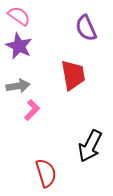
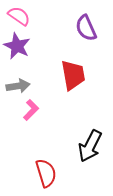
purple star: moved 2 px left
pink L-shape: moved 1 px left
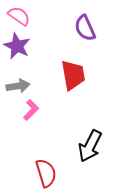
purple semicircle: moved 1 px left
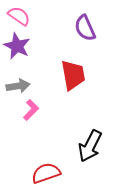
red semicircle: rotated 92 degrees counterclockwise
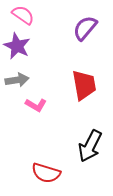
pink semicircle: moved 4 px right, 1 px up
purple semicircle: rotated 64 degrees clockwise
red trapezoid: moved 11 px right, 10 px down
gray arrow: moved 1 px left, 6 px up
pink L-shape: moved 5 px right, 5 px up; rotated 75 degrees clockwise
red semicircle: rotated 144 degrees counterclockwise
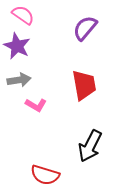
gray arrow: moved 2 px right
red semicircle: moved 1 px left, 2 px down
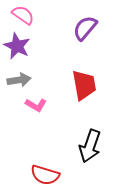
black arrow: rotated 8 degrees counterclockwise
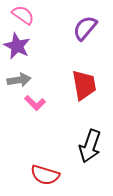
pink L-shape: moved 1 px left, 2 px up; rotated 15 degrees clockwise
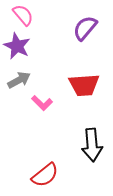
pink semicircle: rotated 15 degrees clockwise
gray arrow: rotated 20 degrees counterclockwise
red trapezoid: rotated 96 degrees clockwise
pink L-shape: moved 7 px right
black arrow: moved 2 px right, 1 px up; rotated 24 degrees counterclockwise
red semicircle: rotated 56 degrees counterclockwise
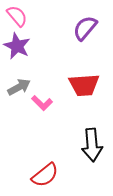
pink semicircle: moved 6 px left, 1 px down
gray arrow: moved 7 px down
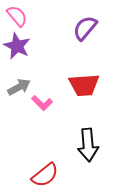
black arrow: moved 4 px left
